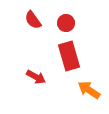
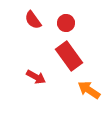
red rectangle: rotated 20 degrees counterclockwise
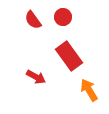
red circle: moved 3 px left, 6 px up
orange arrow: rotated 25 degrees clockwise
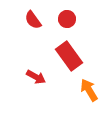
red circle: moved 4 px right, 2 px down
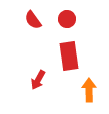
red rectangle: rotated 28 degrees clockwise
red arrow: moved 2 px right, 3 px down; rotated 90 degrees clockwise
orange arrow: rotated 30 degrees clockwise
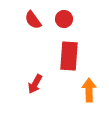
red circle: moved 3 px left
red rectangle: rotated 12 degrees clockwise
red arrow: moved 3 px left, 4 px down
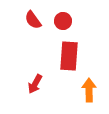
red circle: moved 1 px left, 2 px down
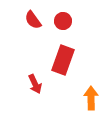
red rectangle: moved 6 px left, 4 px down; rotated 16 degrees clockwise
red arrow: rotated 54 degrees counterclockwise
orange arrow: moved 2 px right, 8 px down
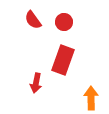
red circle: moved 1 px right, 1 px down
red arrow: moved 1 px right, 1 px up; rotated 36 degrees clockwise
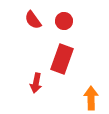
red circle: moved 1 px up
red rectangle: moved 1 px left, 1 px up
